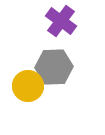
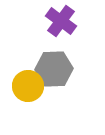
gray hexagon: moved 2 px down
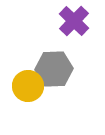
purple cross: moved 13 px right; rotated 8 degrees clockwise
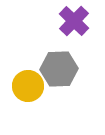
gray hexagon: moved 5 px right
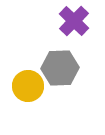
gray hexagon: moved 1 px right, 1 px up
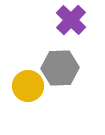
purple cross: moved 3 px left, 1 px up
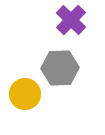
yellow circle: moved 3 px left, 8 px down
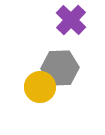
yellow circle: moved 15 px right, 7 px up
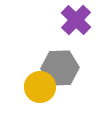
purple cross: moved 5 px right
